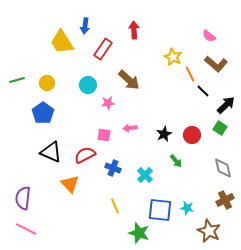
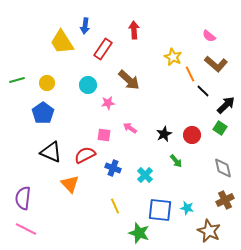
pink arrow: rotated 40 degrees clockwise
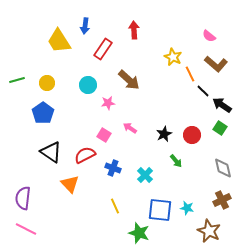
yellow trapezoid: moved 3 px left, 1 px up
black arrow: moved 4 px left; rotated 102 degrees counterclockwise
pink square: rotated 24 degrees clockwise
black triangle: rotated 10 degrees clockwise
brown cross: moved 3 px left
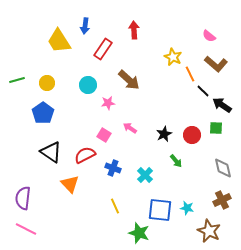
green square: moved 4 px left; rotated 32 degrees counterclockwise
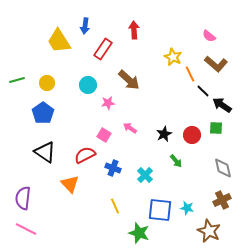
black triangle: moved 6 px left
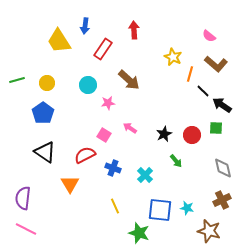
orange line: rotated 42 degrees clockwise
orange triangle: rotated 12 degrees clockwise
brown star: rotated 10 degrees counterclockwise
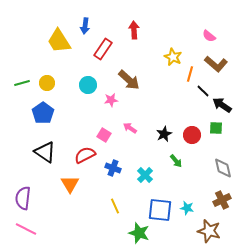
green line: moved 5 px right, 3 px down
pink star: moved 3 px right, 3 px up
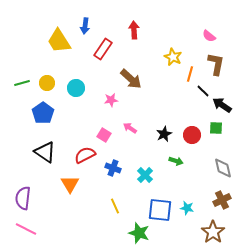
brown L-shape: rotated 120 degrees counterclockwise
brown arrow: moved 2 px right, 1 px up
cyan circle: moved 12 px left, 3 px down
green arrow: rotated 32 degrees counterclockwise
brown star: moved 4 px right, 1 px down; rotated 20 degrees clockwise
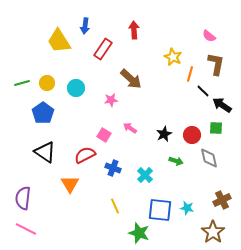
gray diamond: moved 14 px left, 10 px up
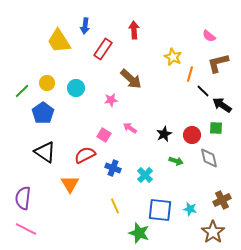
brown L-shape: moved 2 px right, 1 px up; rotated 115 degrees counterclockwise
green line: moved 8 px down; rotated 28 degrees counterclockwise
cyan star: moved 3 px right, 1 px down
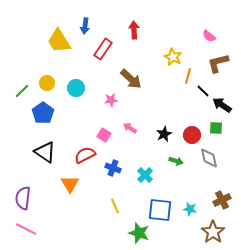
orange line: moved 2 px left, 2 px down
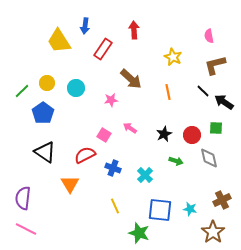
pink semicircle: rotated 40 degrees clockwise
brown L-shape: moved 3 px left, 2 px down
orange line: moved 20 px left, 16 px down; rotated 28 degrees counterclockwise
black arrow: moved 2 px right, 3 px up
